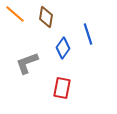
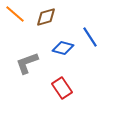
brown diamond: rotated 65 degrees clockwise
blue line: moved 2 px right, 3 px down; rotated 15 degrees counterclockwise
blue diamond: rotated 70 degrees clockwise
red rectangle: rotated 45 degrees counterclockwise
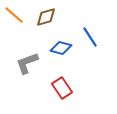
orange line: moved 1 px left, 1 px down
blue diamond: moved 2 px left
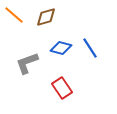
blue line: moved 11 px down
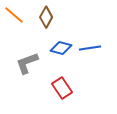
brown diamond: rotated 45 degrees counterclockwise
blue line: rotated 65 degrees counterclockwise
